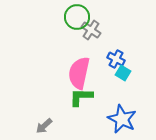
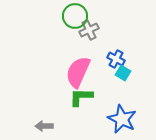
green circle: moved 2 px left, 1 px up
gray cross: moved 2 px left; rotated 30 degrees clockwise
pink semicircle: moved 1 px left, 1 px up; rotated 12 degrees clockwise
gray arrow: rotated 42 degrees clockwise
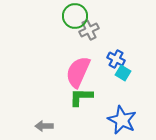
blue star: moved 1 px down
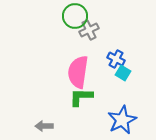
pink semicircle: rotated 16 degrees counterclockwise
blue star: rotated 20 degrees clockwise
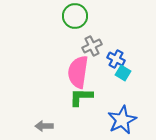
gray cross: moved 3 px right, 16 px down
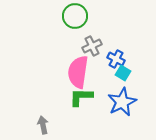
blue star: moved 18 px up
gray arrow: moved 1 px left, 1 px up; rotated 78 degrees clockwise
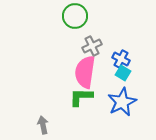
blue cross: moved 5 px right
pink semicircle: moved 7 px right
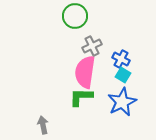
cyan square: moved 2 px down
